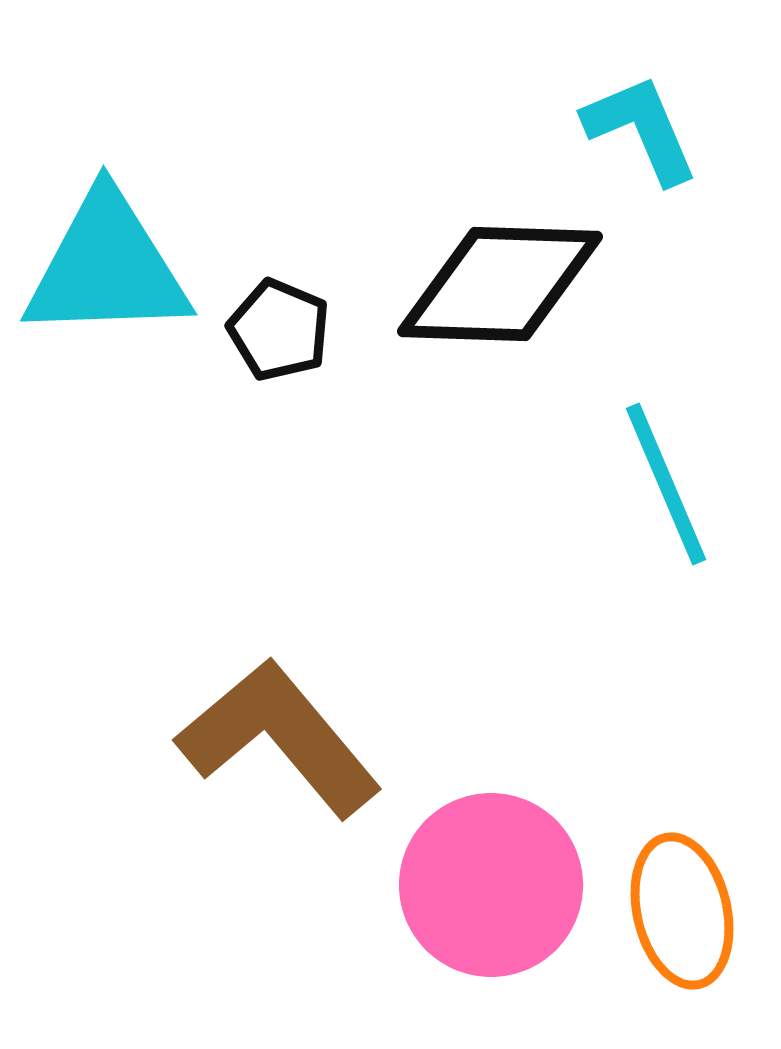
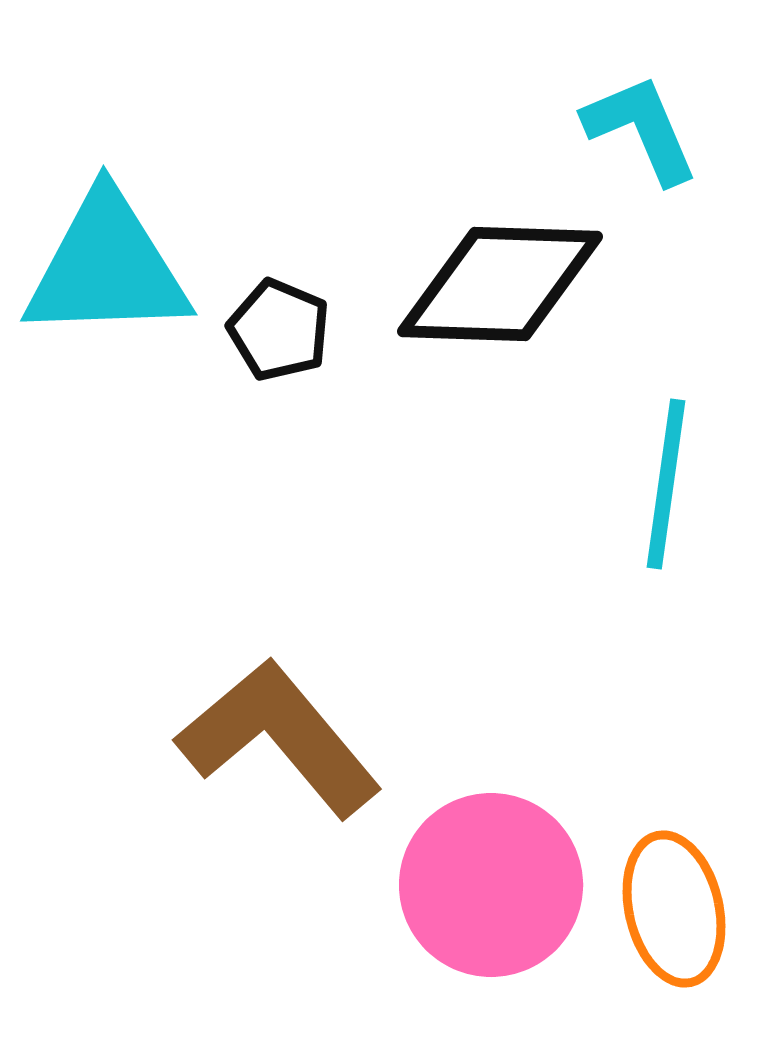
cyan line: rotated 31 degrees clockwise
orange ellipse: moved 8 px left, 2 px up
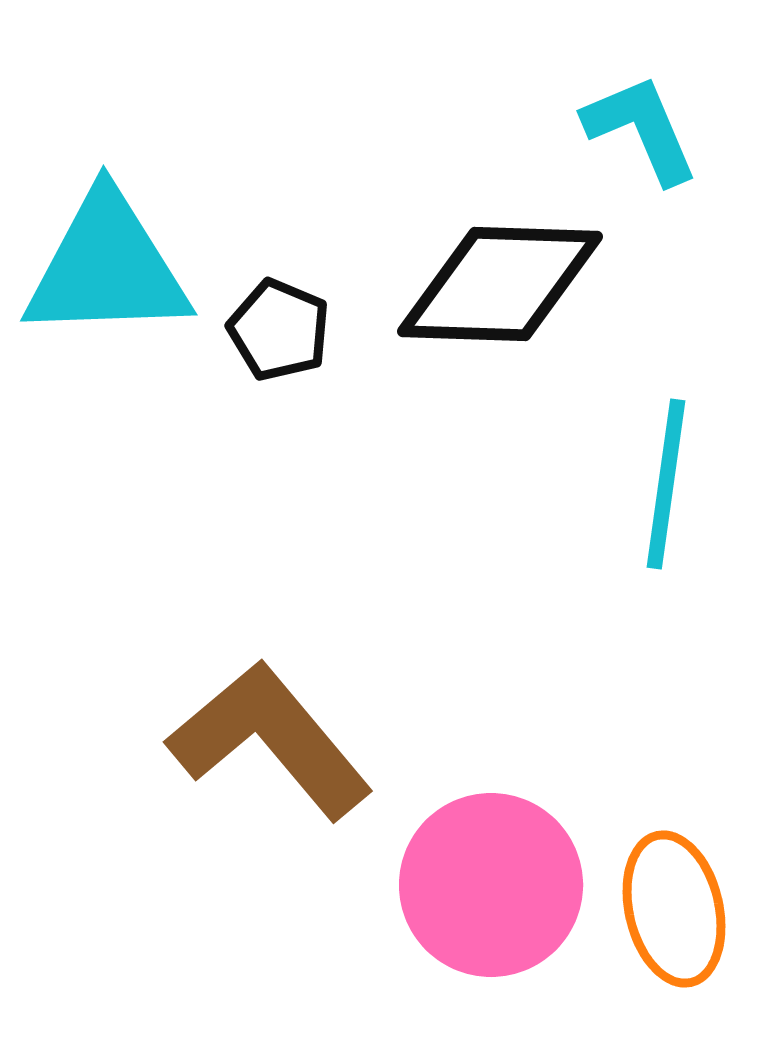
brown L-shape: moved 9 px left, 2 px down
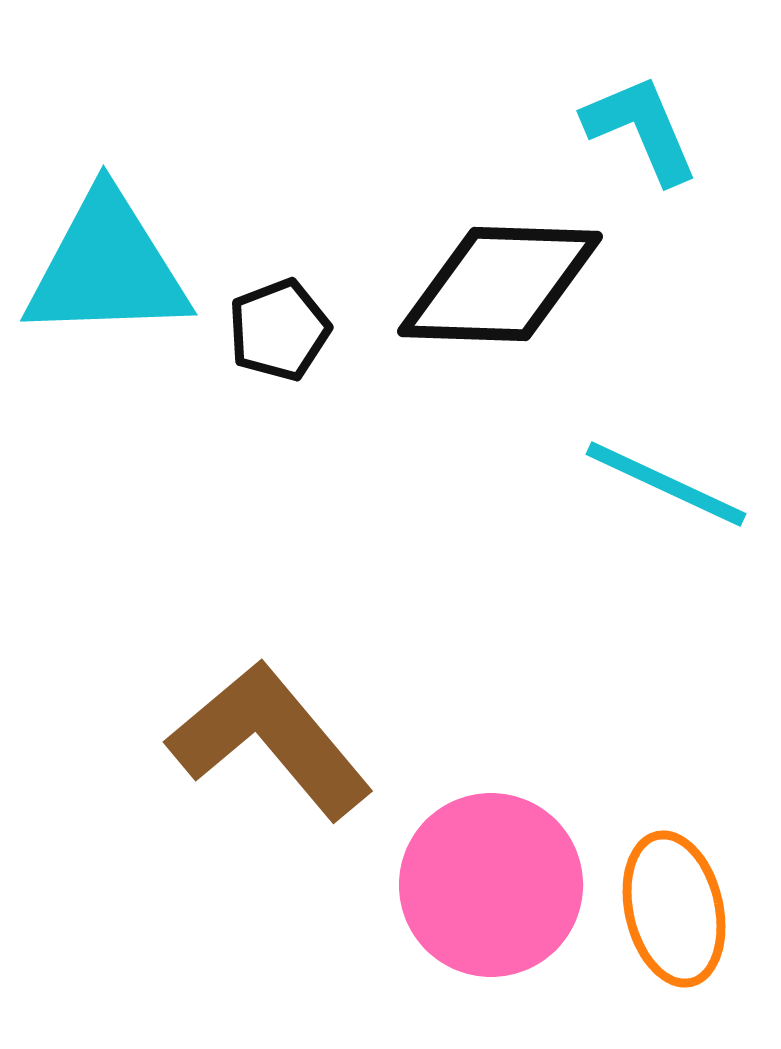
black pentagon: rotated 28 degrees clockwise
cyan line: rotated 73 degrees counterclockwise
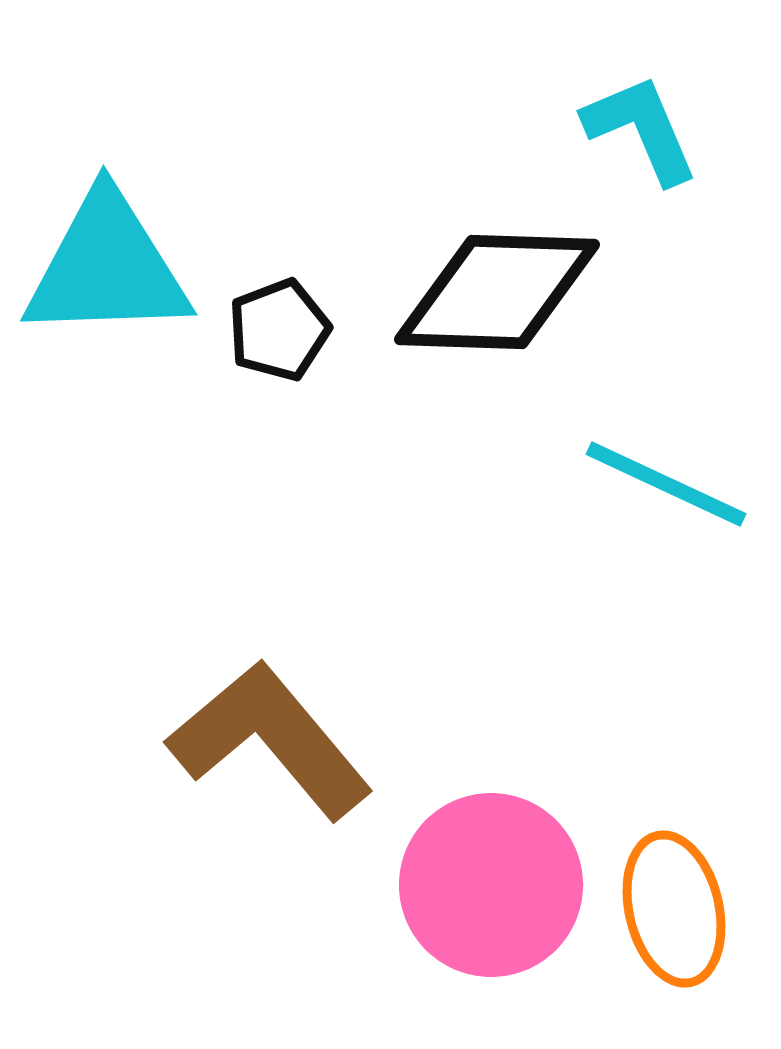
black diamond: moved 3 px left, 8 px down
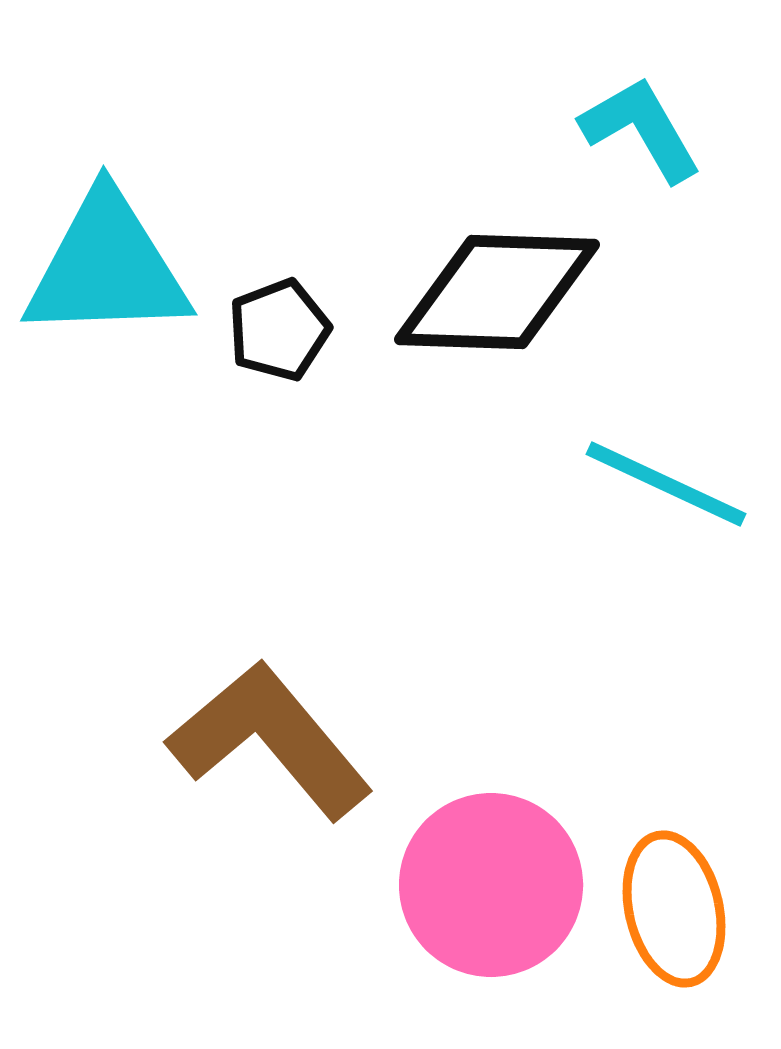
cyan L-shape: rotated 7 degrees counterclockwise
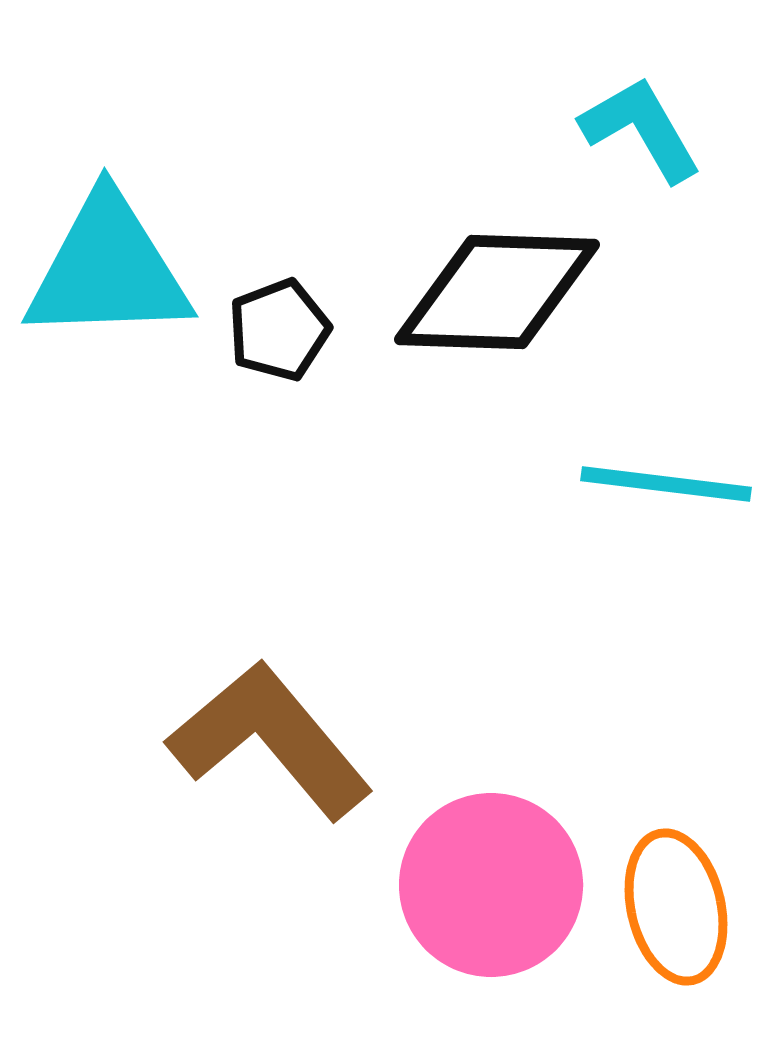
cyan triangle: moved 1 px right, 2 px down
cyan line: rotated 18 degrees counterclockwise
orange ellipse: moved 2 px right, 2 px up
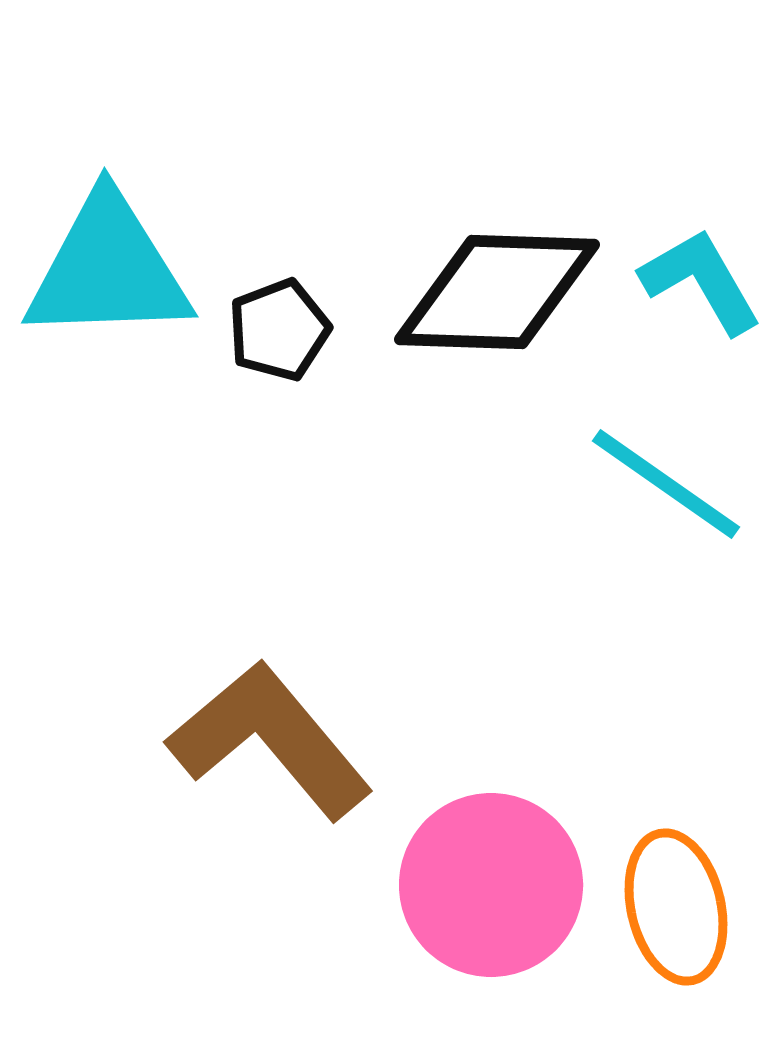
cyan L-shape: moved 60 px right, 152 px down
cyan line: rotated 28 degrees clockwise
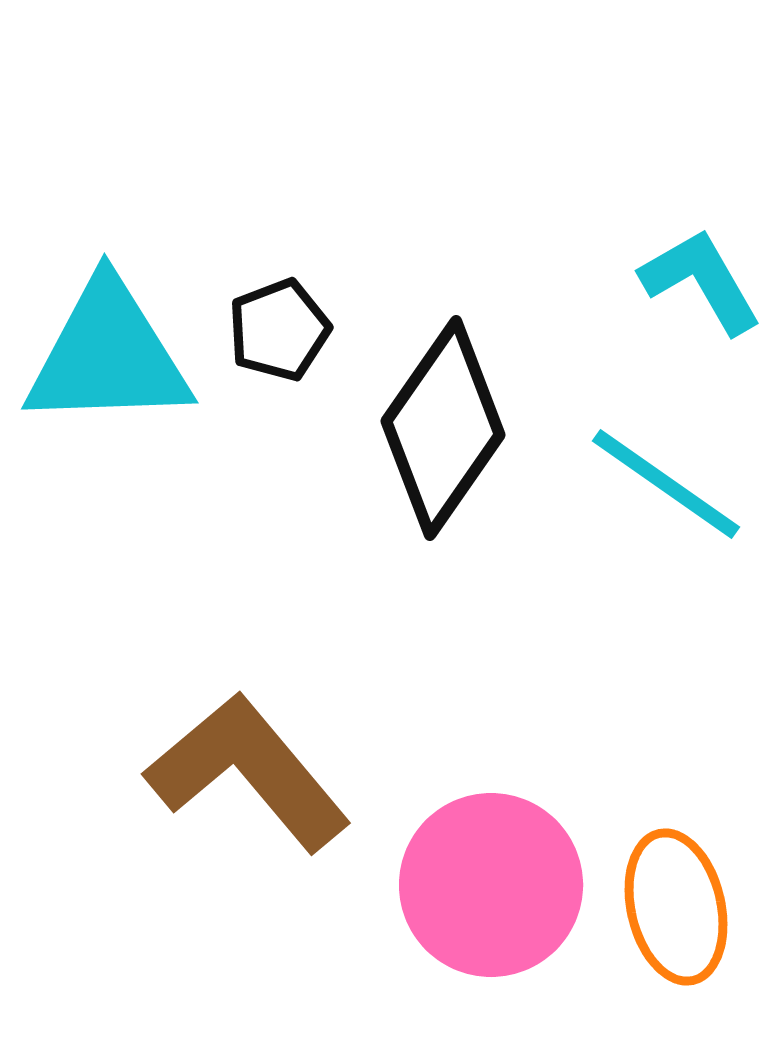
cyan triangle: moved 86 px down
black diamond: moved 54 px left, 136 px down; rotated 57 degrees counterclockwise
brown L-shape: moved 22 px left, 32 px down
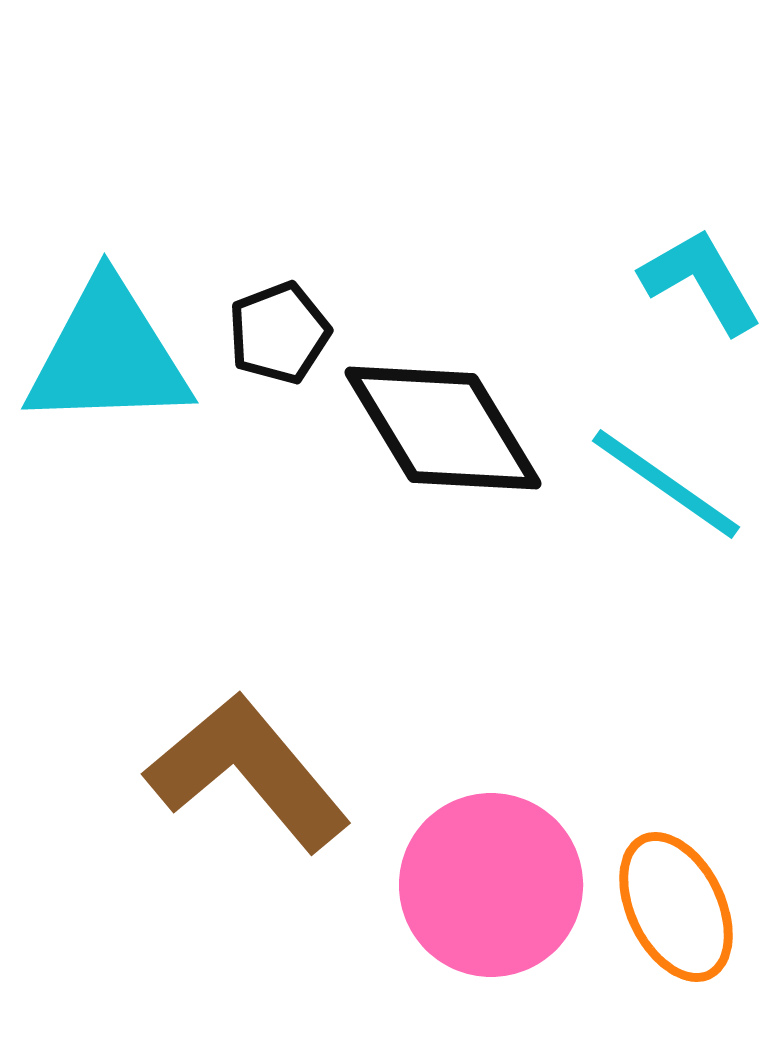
black pentagon: moved 3 px down
black diamond: rotated 66 degrees counterclockwise
orange ellipse: rotated 13 degrees counterclockwise
